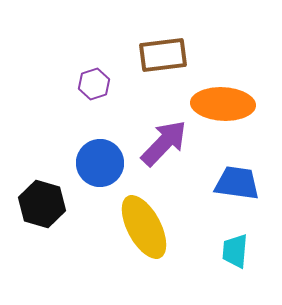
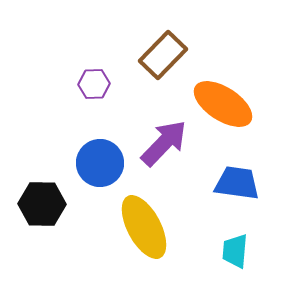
brown rectangle: rotated 39 degrees counterclockwise
purple hexagon: rotated 16 degrees clockwise
orange ellipse: rotated 30 degrees clockwise
black hexagon: rotated 15 degrees counterclockwise
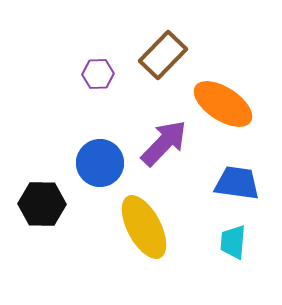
purple hexagon: moved 4 px right, 10 px up
cyan trapezoid: moved 2 px left, 9 px up
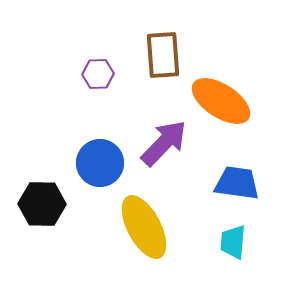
brown rectangle: rotated 48 degrees counterclockwise
orange ellipse: moved 2 px left, 3 px up
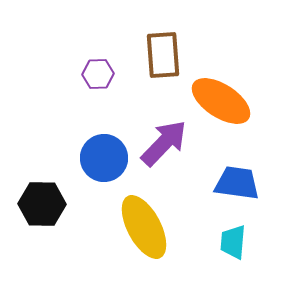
blue circle: moved 4 px right, 5 px up
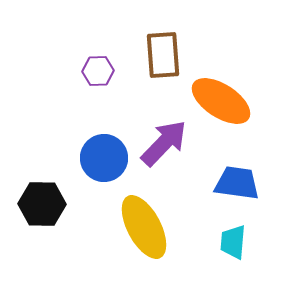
purple hexagon: moved 3 px up
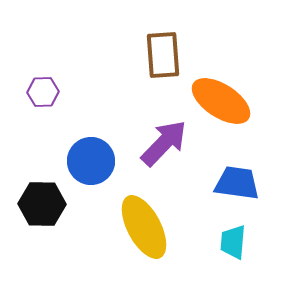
purple hexagon: moved 55 px left, 21 px down
blue circle: moved 13 px left, 3 px down
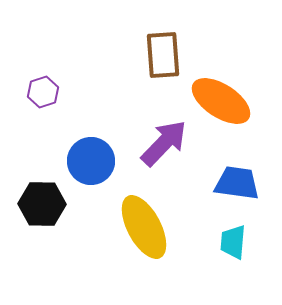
purple hexagon: rotated 16 degrees counterclockwise
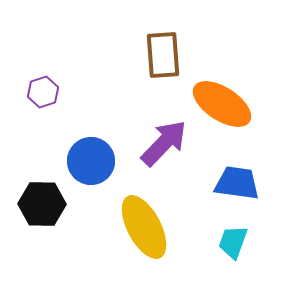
orange ellipse: moved 1 px right, 3 px down
cyan trapezoid: rotated 15 degrees clockwise
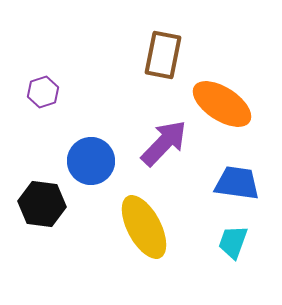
brown rectangle: rotated 15 degrees clockwise
black hexagon: rotated 6 degrees clockwise
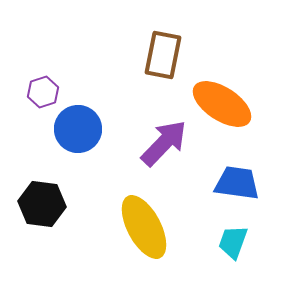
blue circle: moved 13 px left, 32 px up
